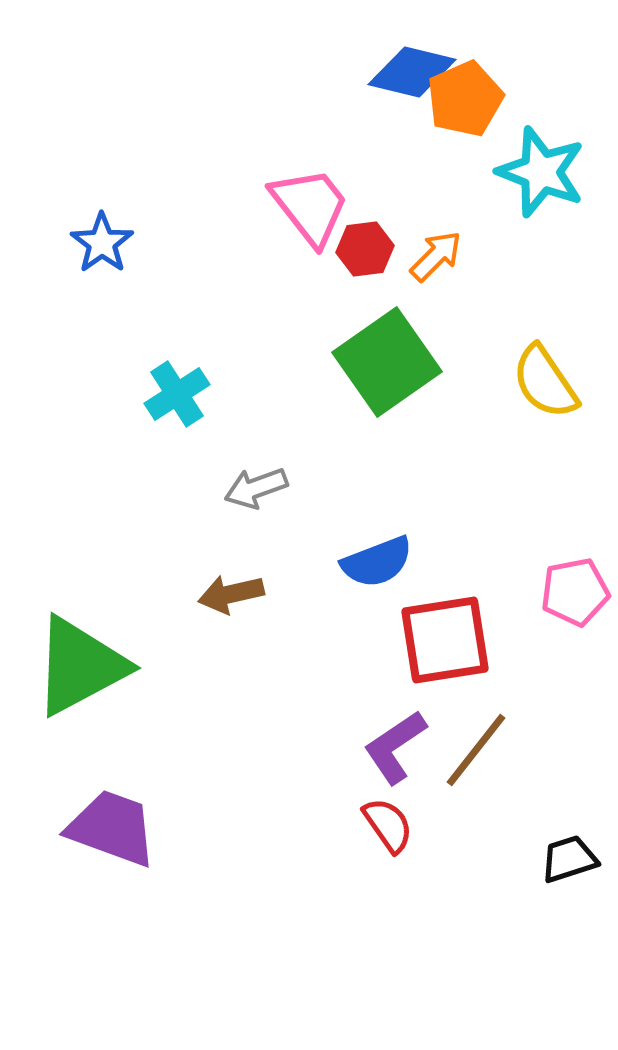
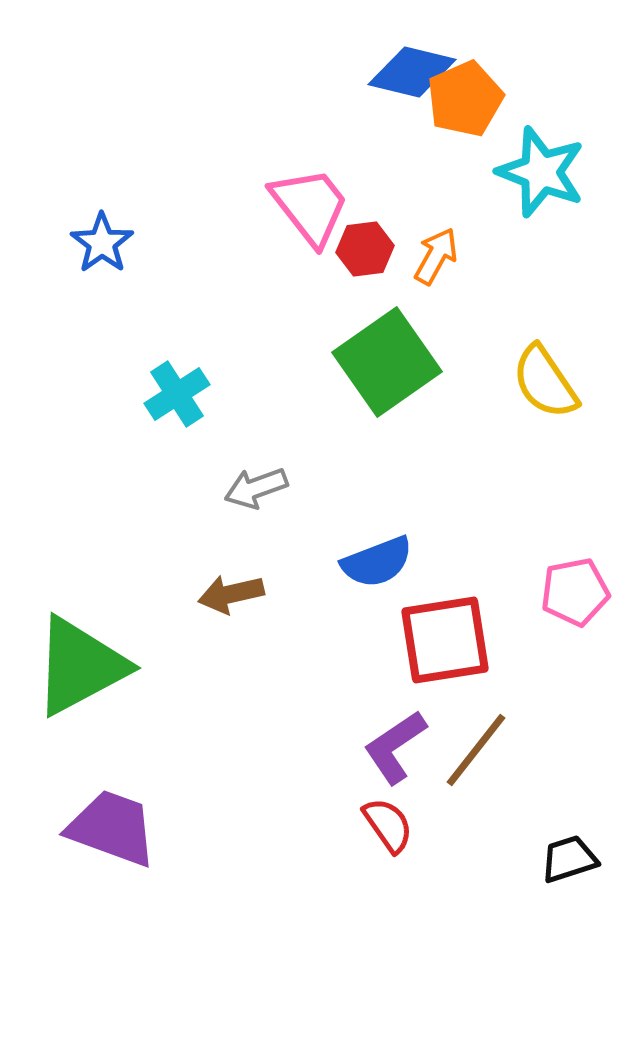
orange arrow: rotated 16 degrees counterclockwise
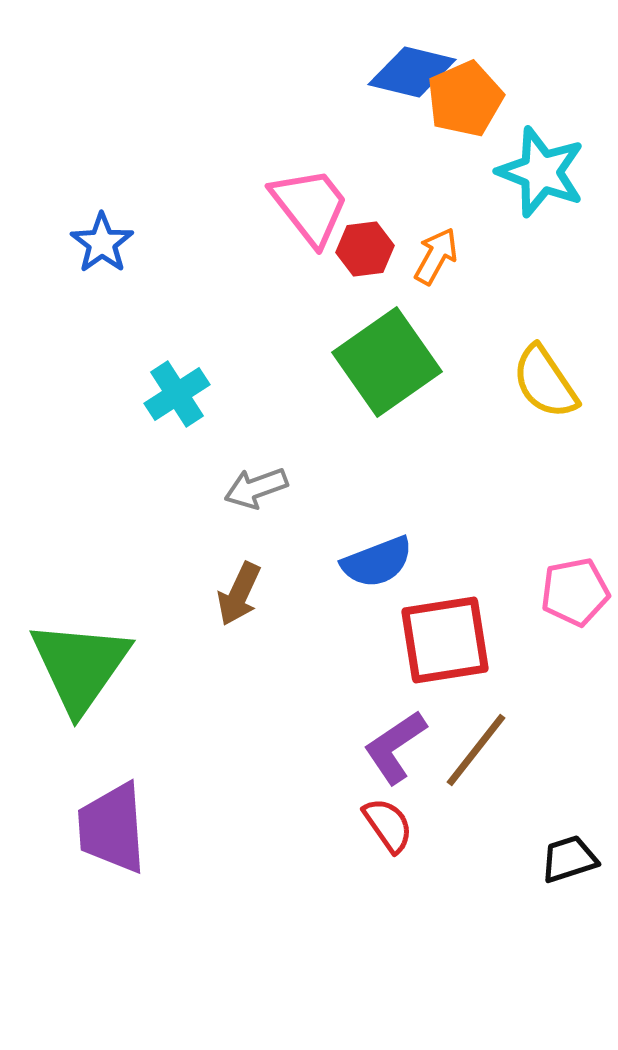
brown arrow: moved 8 px right; rotated 52 degrees counterclockwise
green triangle: rotated 27 degrees counterclockwise
purple trapezoid: rotated 114 degrees counterclockwise
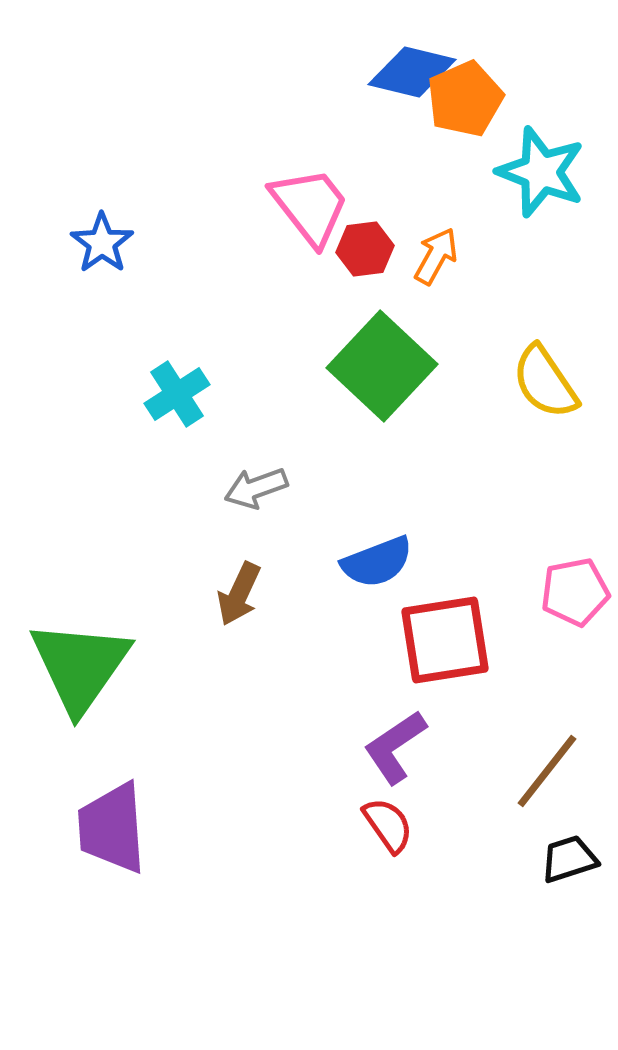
green square: moved 5 px left, 4 px down; rotated 12 degrees counterclockwise
brown line: moved 71 px right, 21 px down
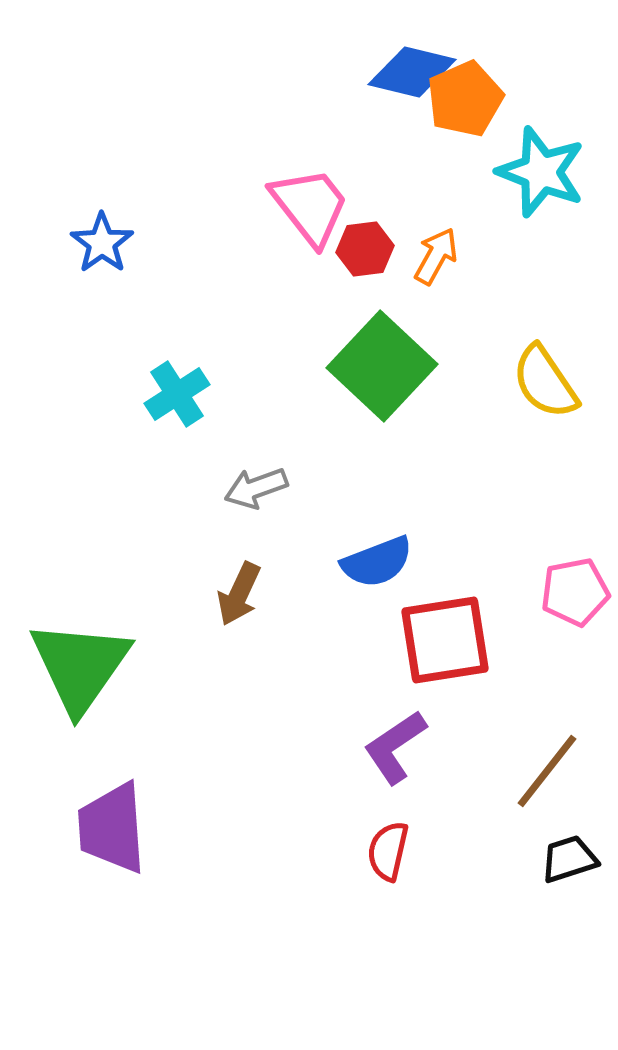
red semicircle: moved 26 px down; rotated 132 degrees counterclockwise
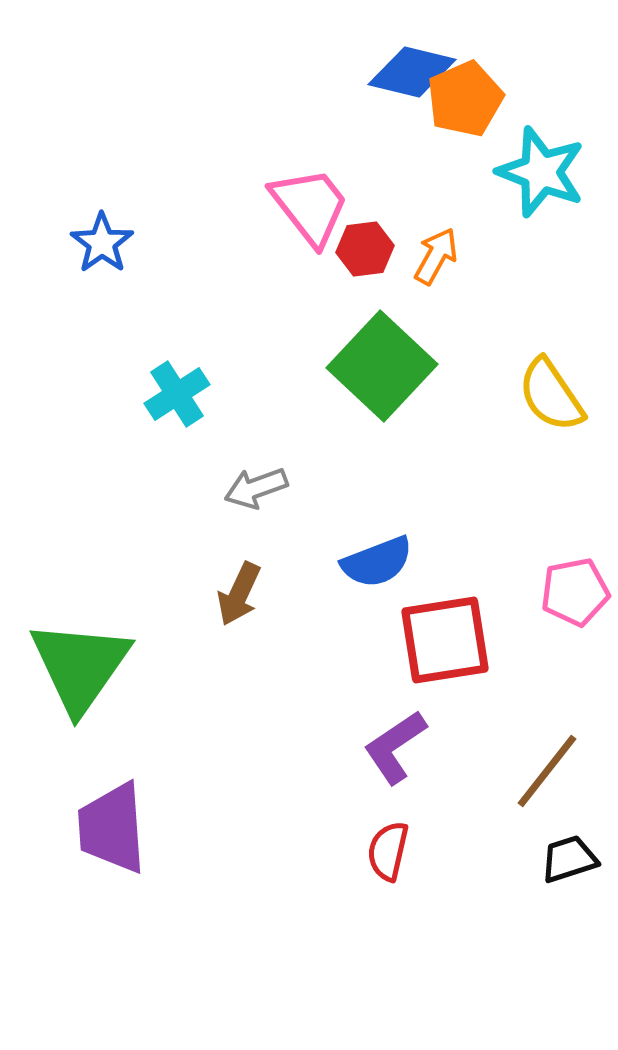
yellow semicircle: moved 6 px right, 13 px down
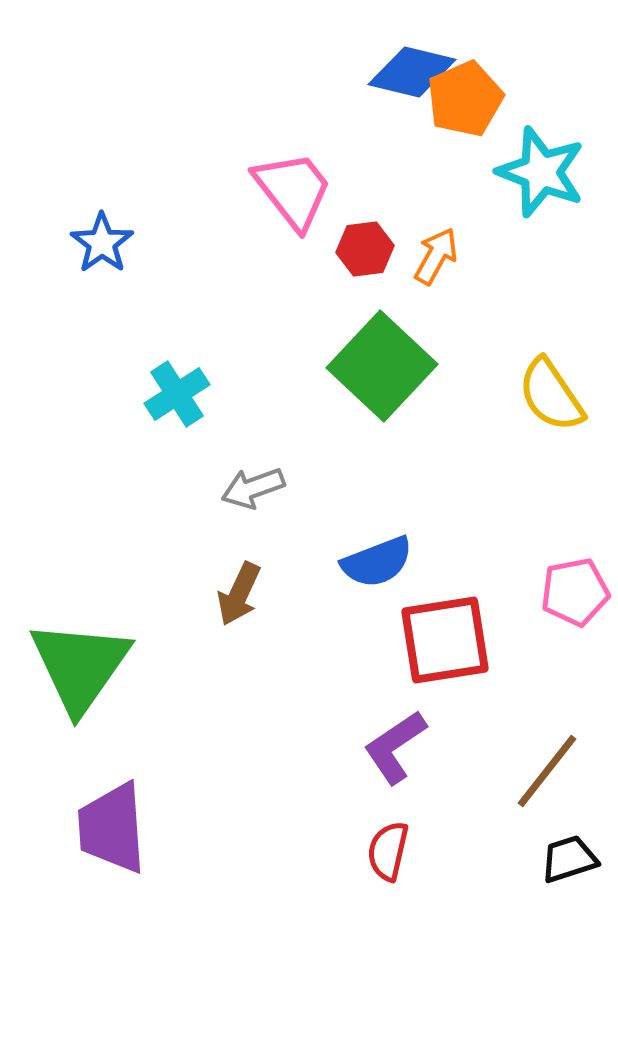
pink trapezoid: moved 17 px left, 16 px up
gray arrow: moved 3 px left
